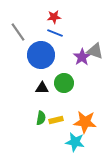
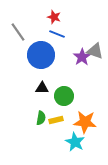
red star: rotated 24 degrees clockwise
blue line: moved 2 px right, 1 px down
green circle: moved 13 px down
cyan star: rotated 18 degrees clockwise
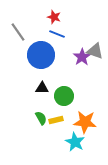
green semicircle: rotated 40 degrees counterclockwise
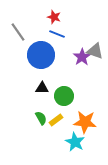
yellow rectangle: rotated 24 degrees counterclockwise
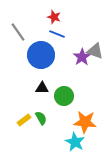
yellow rectangle: moved 32 px left
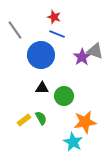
gray line: moved 3 px left, 2 px up
orange star: rotated 15 degrees counterclockwise
cyan star: moved 2 px left
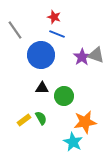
gray triangle: moved 1 px right, 4 px down
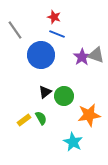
black triangle: moved 3 px right, 4 px down; rotated 40 degrees counterclockwise
orange star: moved 4 px right, 7 px up
